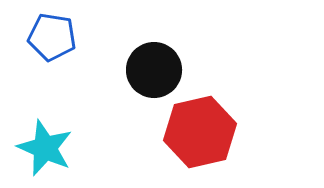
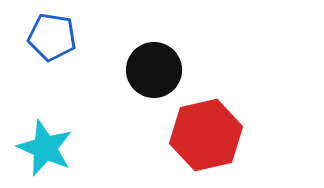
red hexagon: moved 6 px right, 3 px down
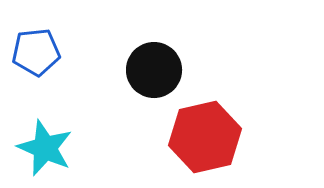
blue pentagon: moved 16 px left, 15 px down; rotated 15 degrees counterclockwise
red hexagon: moved 1 px left, 2 px down
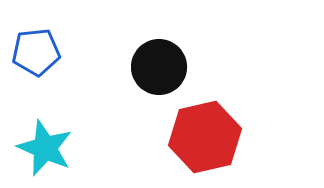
black circle: moved 5 px right, 3 px up
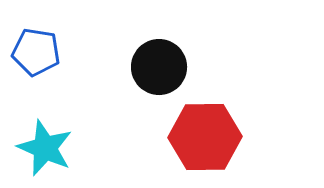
blue pentagon: rotated 15 degrees clockwise
red hexagon: rotated 12 degrees clockwise
